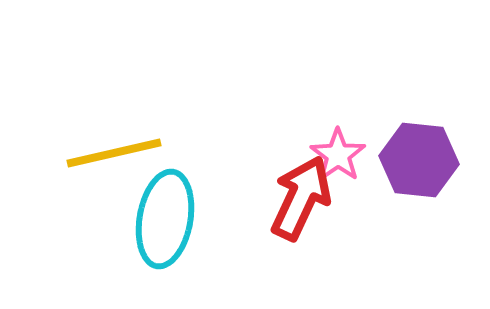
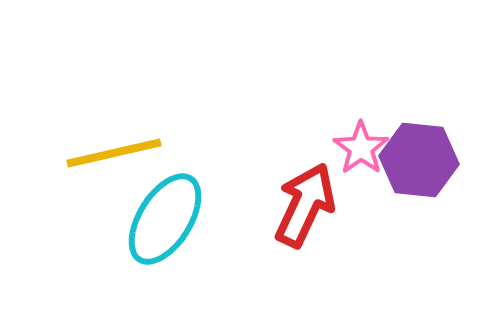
pink star: moved 23 px right, 7 px up
red arrow: moved 4 px right, 7 px down
cyan ellipse: rotated 22 degrees clockwise
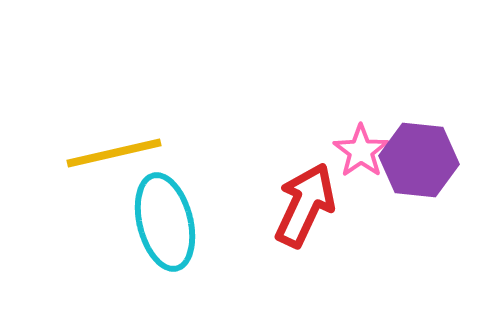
pink star: moved 3 px down
cyan ellipse: moved 3 px down; rotated 46 degrees counterclockwise
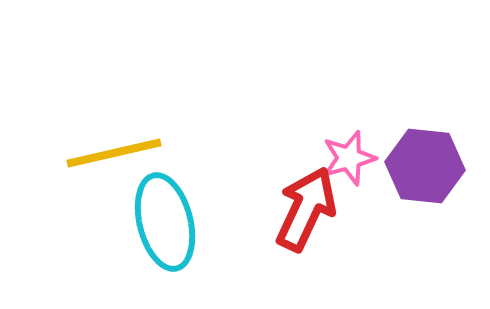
pink star: moved 12 px left, 7 px down; rotated 20 degrees clockwise
purple hexagon: moved 6 px right, 6 px down
red arrow: moved 1 px right, 4 px down
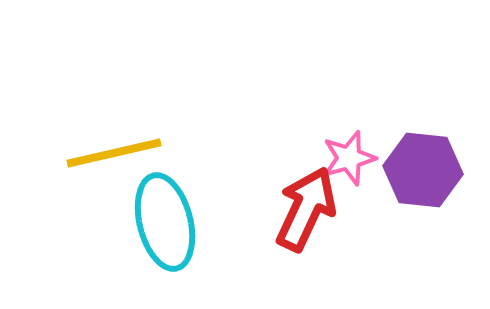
purple hexagon: moved 2 px left, 4 px down
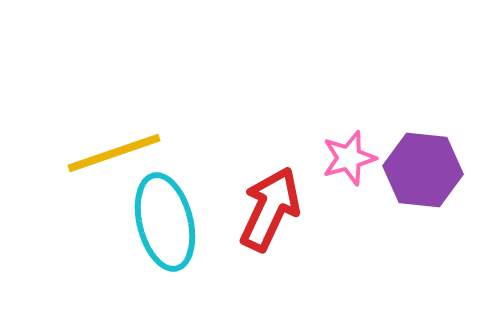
yellow line: rotated 6 degrees counterclockwise
red arrow: moved 36 px left
